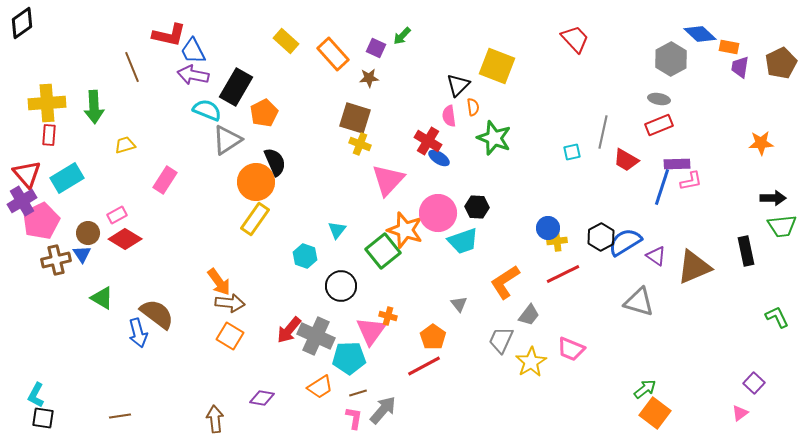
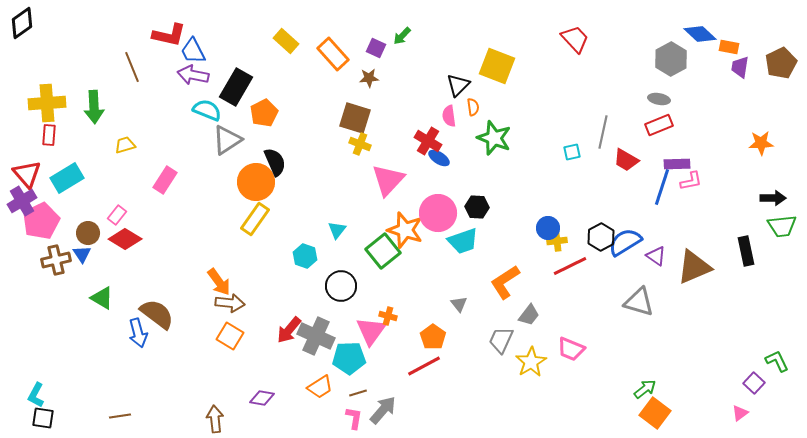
pink rectangle at (117, 215): rotated 24 degrees counterclockwise
red line at (563, 274): moved 7 px right, 8 px up
green L-shape at (777, 317): moved 44 px down
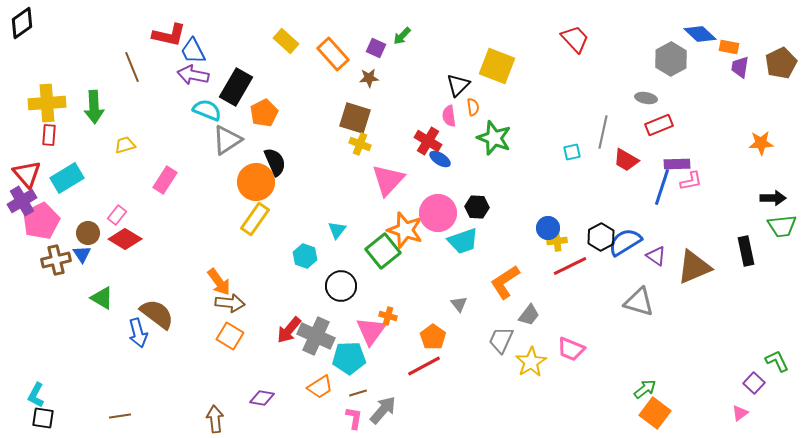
gray ellipse at (659, 99): moved 13 px left, 1 px up
blue ellipse at (439, 158): moved 1 px right, 1 px down
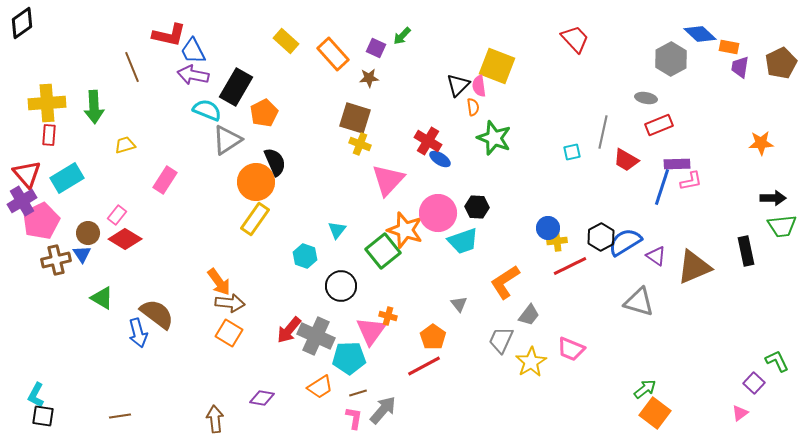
pink semicircle at (449, 116): moved 30 px right, 30 px up
orange square at (230, 336): moved 1 px left, 3 px up
black square at (43, 418): moved 2 px up
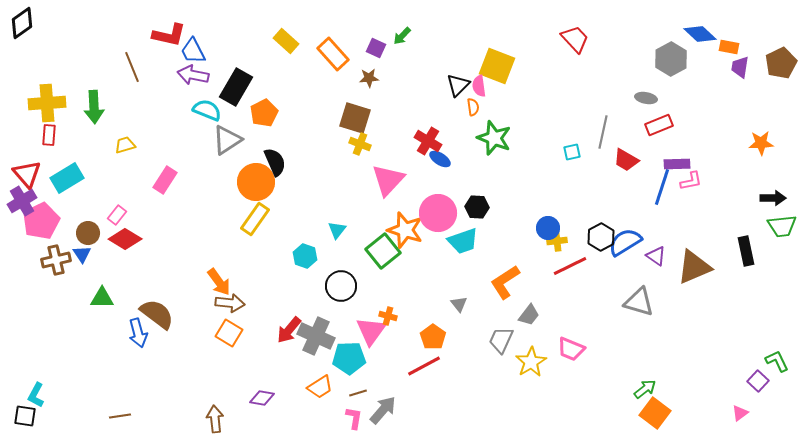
green triangle at (102, 298): rotated 30 degrees counterclockwise
purple square at (754, 383): moved 4 px right, 2 px up
black square at (43, 416): moved 18 px left
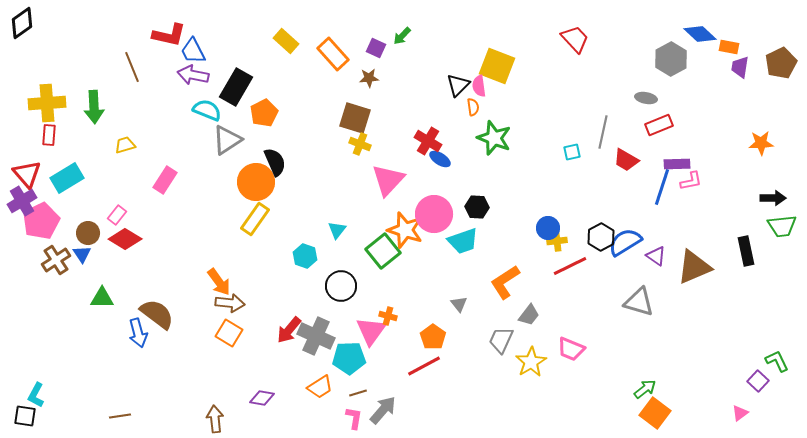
pink circle at (438, 213): moved 4 px left, 1 px down
brown cross at (56, 260): rotated 20 degrees counterclockwise
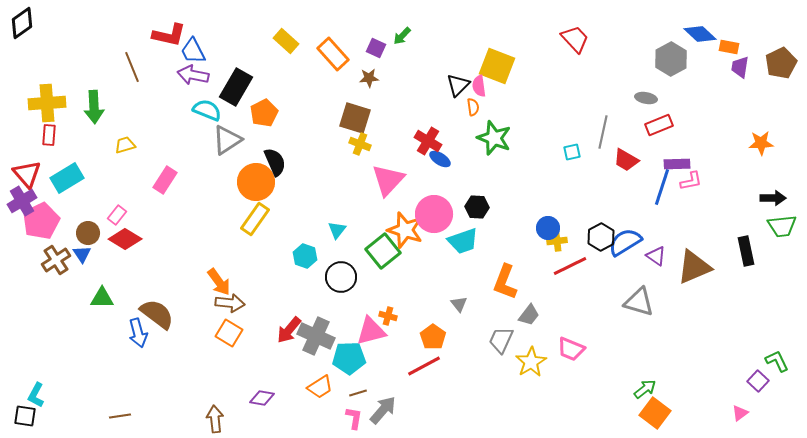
orange L-shape at (505, 282): rotated 36 degrees counterclockwise
black circle at (341, 286): moved 9 px up
pink triangle at (371, 331): rotated 40 degrees clockwise
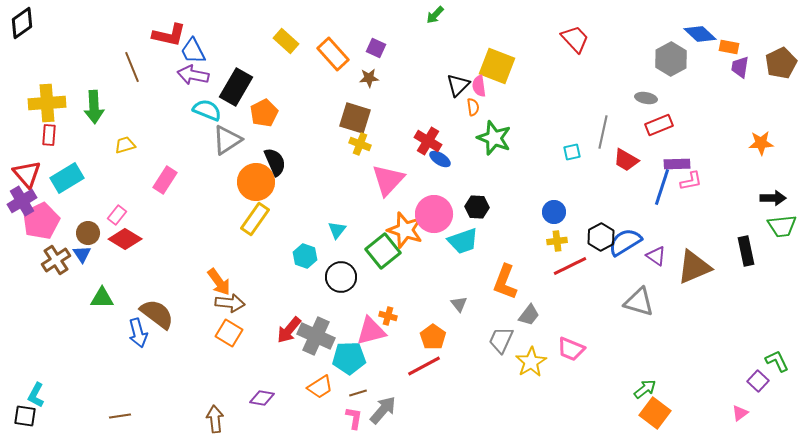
green arrow at (402, 36): moved 33 px right, 21 px up
blue circle at (548, 228): moved 6 px right, 16 px up
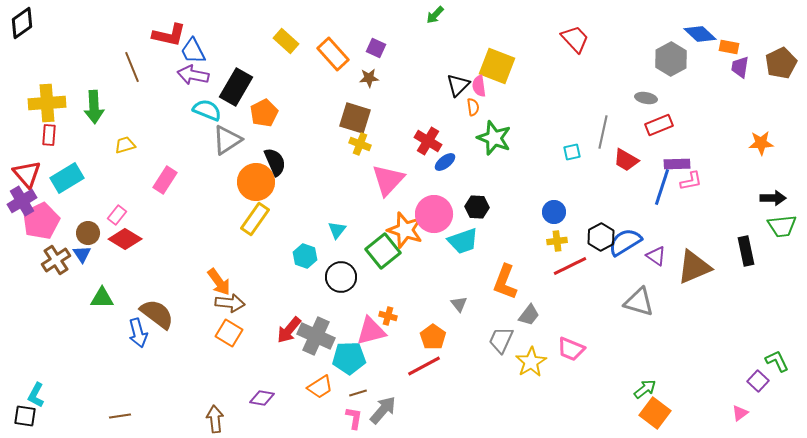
blue ellipse at (440, 159): moved 5 px right, 3 px down; rotated 70 degrees counterclockwise
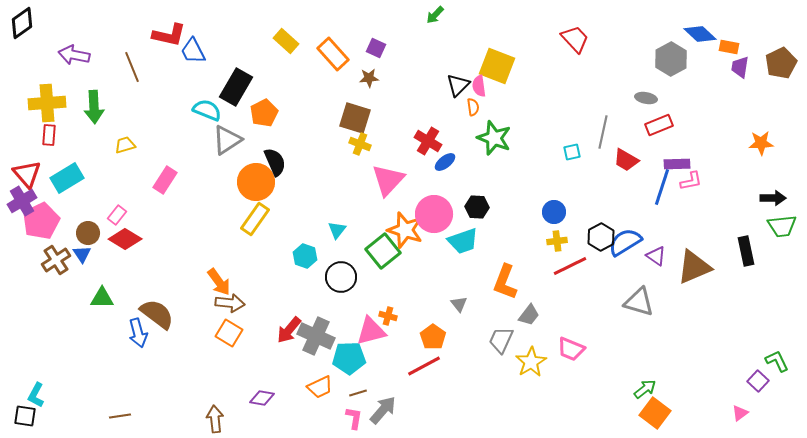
purple arrow at (193, 75): moved 119 px left, 20 px up
orange trapezoid at (320, 387): rotated 8 degrees clockwise
